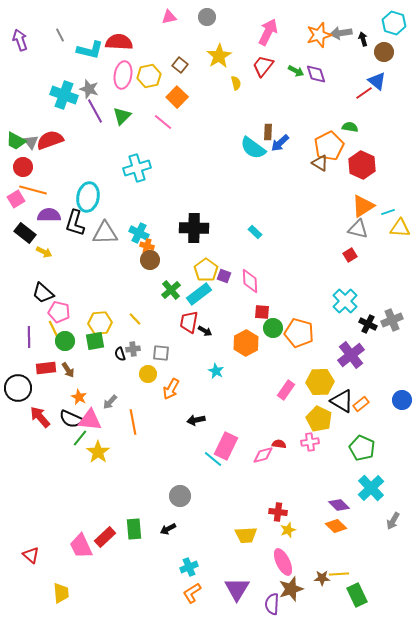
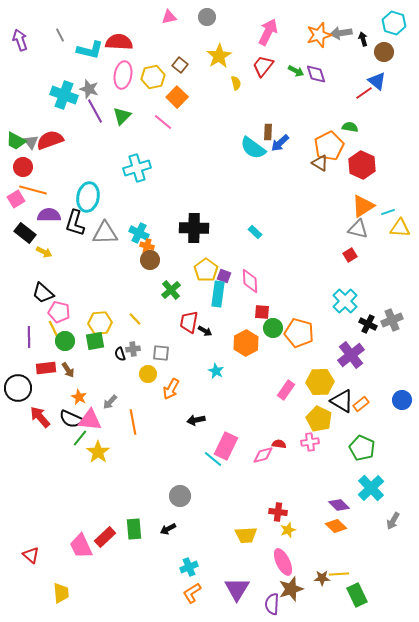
yellow hexagon at (149, 76): moved 4 px right, 1 px down
cyan rectangle at (199, 294): moved 19 px right; rotated 45 degrees counterclockwise
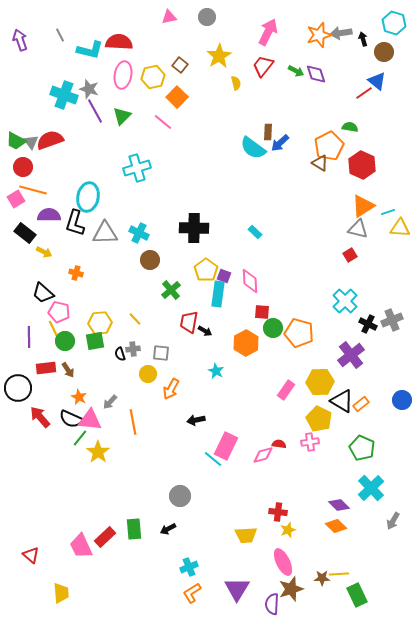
orange cross at (147, 246): moved 71 px left, 27 px down
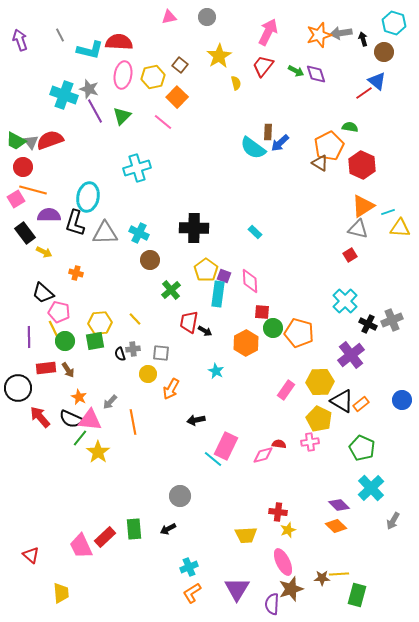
black rectangle at (25, 233): rotated 15 degrees clockwise
green rectangle at (357, 595): rotated 40 degrees clockwise
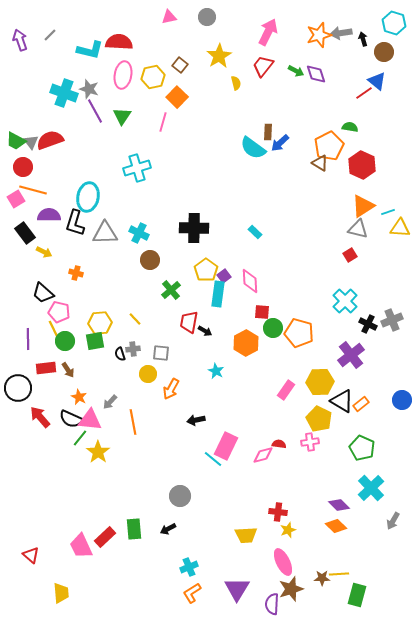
gray line at (60, 35): moved 10 px left; rotated 72 degrees clockwise
cyan cross at (64, 95): moved 2 px up
green triangle at (122, 116): rotated 12 degrees counterclockwise
pink line at (163, 122): rotated 66 degrees clockwise
purple square at (224, 276): rotated 32 degrees clockwise
purple line at (29, 337): moved 1 px left, 2 px down
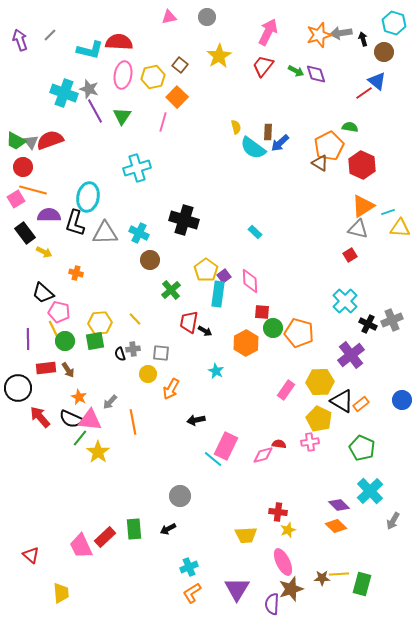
yellow semicircle at (236, 83): moved 44 px down
black cross at (194, 228): moved 10 px left, 8 px up; rotated 16 degrees clockwise
cyan cross at (371, 488): moved 1 px left, 3 px down
green rectangle at (357, 595): moved 5 px right, 11 px up
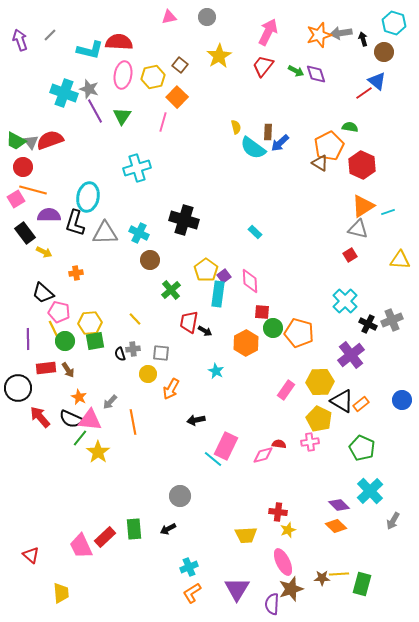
yellow triangle at (400, 228): moved 32 px down
orange cross at (76, 273): rotated 24 degrees counterclockwise
yellow hexagon at (100, 323): moved 10 px left
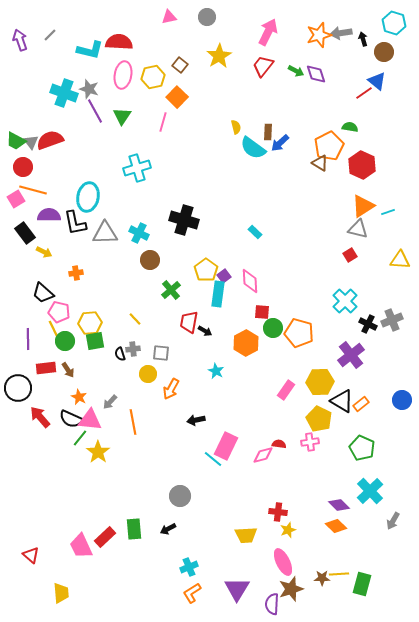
black L-shape at (75, 223): rotated 28 degrees counterclockwise
